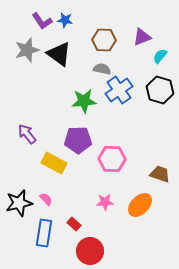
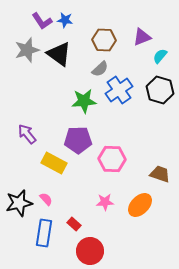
gray semicircle: moved 2 px left; rotated 126 degrees clockwise
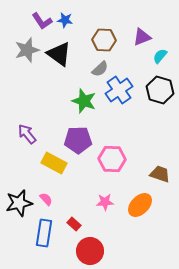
green star: rotated 25 degrees clockwise
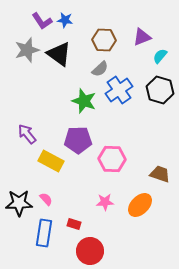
yellow rectangle: moved 3 px left, 2 px up
black star: rotated 12 degrees clockwise
red rectangle: rotated 24 degrees counterclockwise
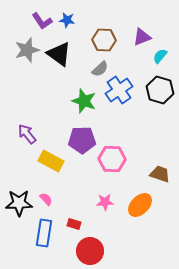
blue star: moved 2 px right
purple pentagon: moved 4 px right
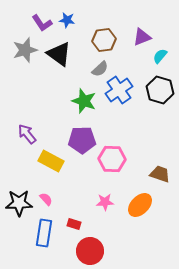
purple L-shape: moved 2 px down
brown hexagon: rotated 10 degrees counterclockwise
gray star: moved 2 px left
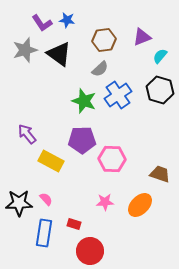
blue cross: moved 1 px left, 5 px down
